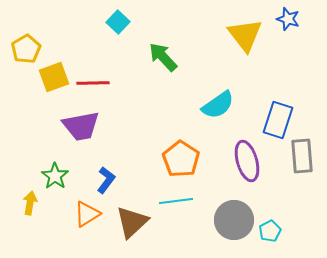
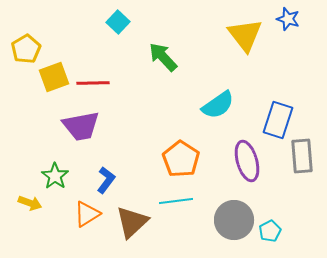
yellow arrow: rotated 100 degrees clockwise
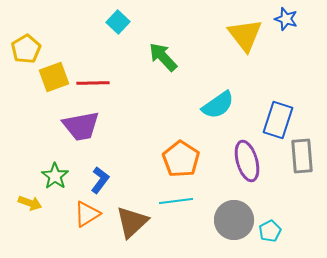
blue star: moved 2 px left
blue L-shape: moved 6 px left
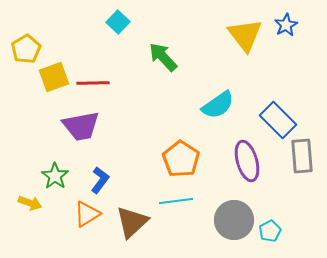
blue star: moved 6 px down; rotated 25 degrees clockwise
blue rectangle: rotated 63 degrees counterclockwise
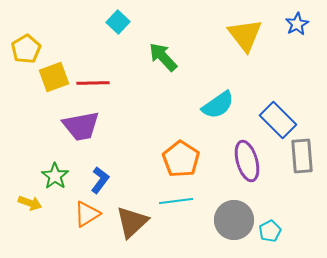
blue star: moved 11 px right, 1 px up
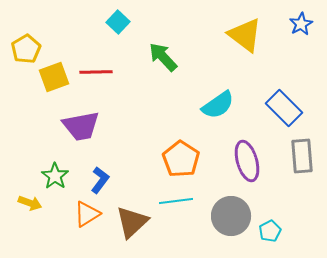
blue star: moved 4 px right
yellow triangle: rotated 15 degrees counterclockwise
red line: moved 3 px right, 11 px up
blue rectangle: moved 6 px right, 12 px up
gray circle: moved 3 px left, 4 px up
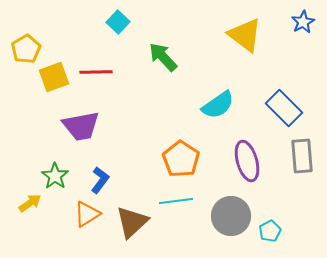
blue star: moved 2 px right, 2 px up
yellow arrow: rotated 55 degrees counterclockwise
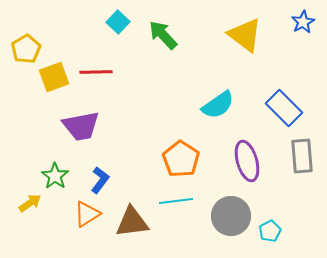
green arrow: moved 22 px up
brown triangle: rotated 36 degrees clockwise
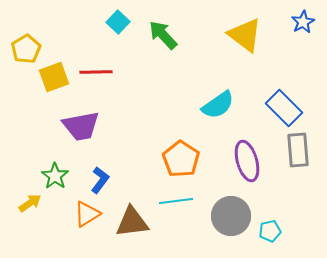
gray rectangle: moved 4 px left, 6 px up
cyan pentagon: rotated 15 degrees clockwise
